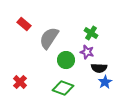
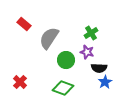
green cross: rotated 24 degrees clockwise
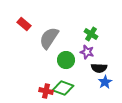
green cross: moved 1 px down; rotated 24 degrees counterclockwise
red cross: moved 26 px right, 9 px down; rotated 32 degrees counterclockwise
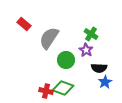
purple star: moved 1 px left, 2 px up; rotated 16 degrees clockwise
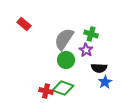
green cross: rotated 16 degrees counterclockwise
gray semicircle: moved 15 px right, 1 px down
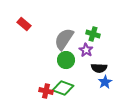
green cross: moved 2 px right
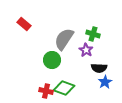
green circle: moved 14 px left
green diamond: moved 1 px right
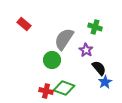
green cross: moved 2 px right, 7 px up
black semicircle: rotated 133 degrees counterclockwise
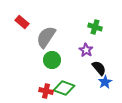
red rectangle: moved 2 px left, 2 px up
gray semicircle: moved 18 px left, 2 px up
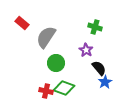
red rectangle: moved 1 px down
green circle: moved 4 px right, 3 px down
